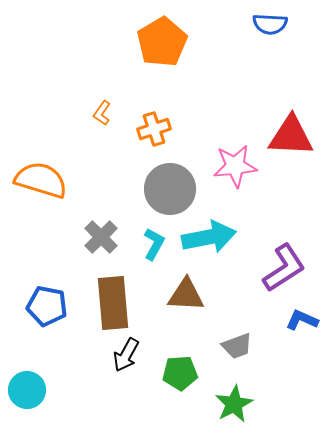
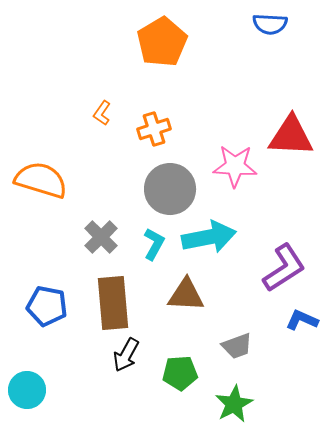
pink star: rotated 9 degrees clockwise
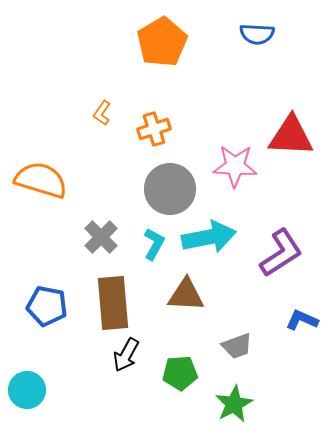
blue semicircle: moved 13 px left, 10 px down
purple L-shape: moved 3 px left, 15 px up
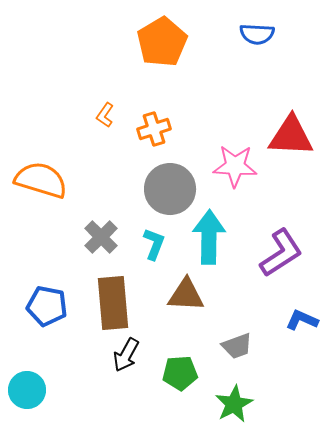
orange L-shape: moved 3 px right, 2 px down
cyan arrow: rotated 78 degrees counterclockwise
cyan L-shape: rotated 8 degrees counterclockwise
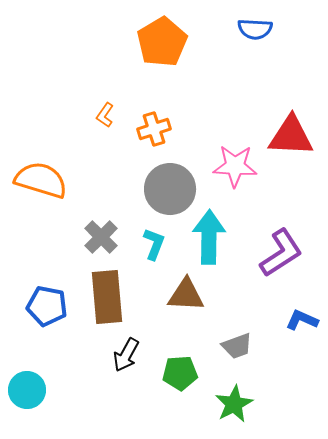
blue semicircle: moved 2 px left, 5 px up
brown rectangle: moved 6 px left, 6 px up
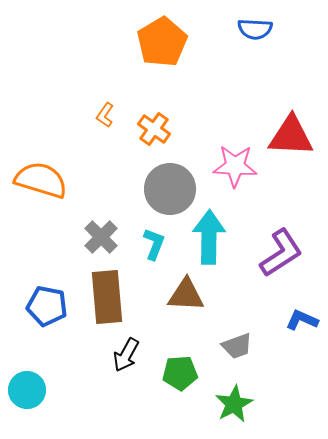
orange cross: rotated 36 degrees counterclockwise
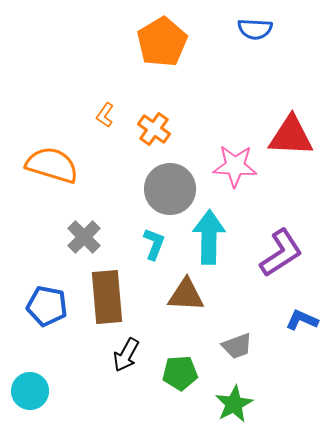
orange semicircle: moved 11 px right, 15 px up
gray cross: moved 17 px left
cyan circle: moved 3 px right, 1 px down
